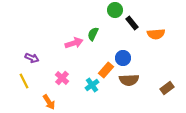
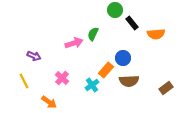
purple arrow: moved 2 px right, 2 px up
brown semicircle: moved 1 px down
brown rectangle: moved 1 px left
orange arrow: rotated 21 degrees counterclockwise
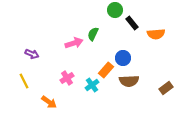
purple arrow: moved 2 px left, 2 px up
pink cross: moved 5 px right; rotated 16 degrees clockwise
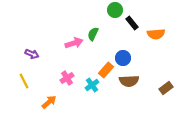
orange arrow: rotated 77 degrees counterclockwise
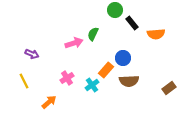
brown rectangle: moved 3 px right
